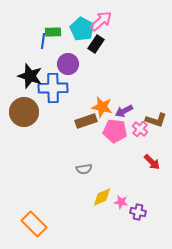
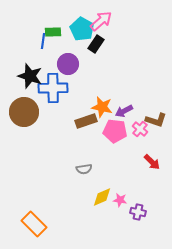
pink star: moved 1 px left, 2 px up
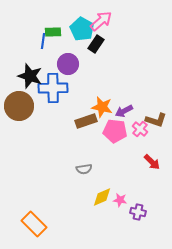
brown circle: moved 5 px left, 6 px up
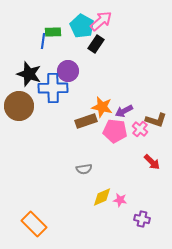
cyan pentagon: moved 3 px up
purple circle: moved 7 px down
black star: moved 1 px left, 2 px up
purple cross: moved 4 px right, 7 px down
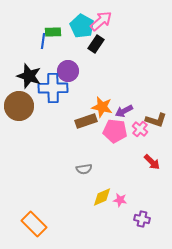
black star: moved 2 px down
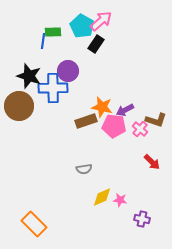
purple arrow: moved 1 px right, 1 px up
pink pentagon: moved 1 px left, 5 px up
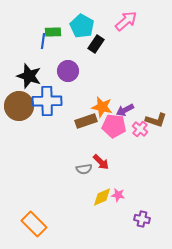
pink arrow: moved 25 px right
blue cross: moved 6 px left, 13 px down
red arrow: moved 51 px left
pink star: moved 2 px left, 5 px up
